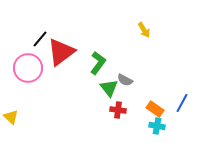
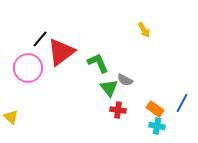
green L-shape: rotated 60 degrees counterclockwise
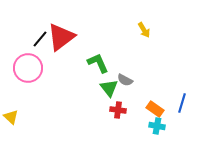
red triangle: moved 15 px up
blue line: rotated 12 degrees counterclockwise
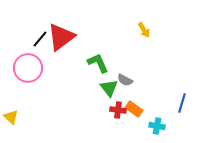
orange rectangle: moved 21 px left
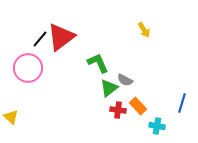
green triangle: rotated 30 degrees clockwise
orange rectangle: moved 4 px right, 3 px up; rotated 12 degrees clockwise
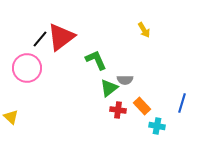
green L-shape: moved 2 px left, 3 px up
pink circle: moved 1 px left
gray semicircle: rotated 28 degrees counterclockwise
orange rectangle: moved 4 px right
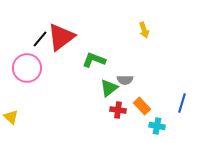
yellow arrow: rotated 14 degrees clockwise
green L-shape: moved 2 px left; rotated 45 degrees counterclockwise
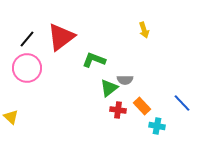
black line: moved 13 px left
blue line: rotated 60 degrees counterclockwise
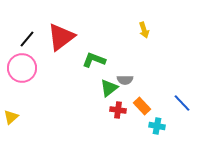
pink circle: moved 5 px left
yellow triangle: rotated 35 degrees clockwise
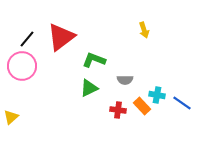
pink circle: moved 2 px up
green triangle: moved 20 px left; rotated 12 degrees clockwise
blue line: rotated 12 degrees counterclockwise
cyan cross: moved 31 px up
